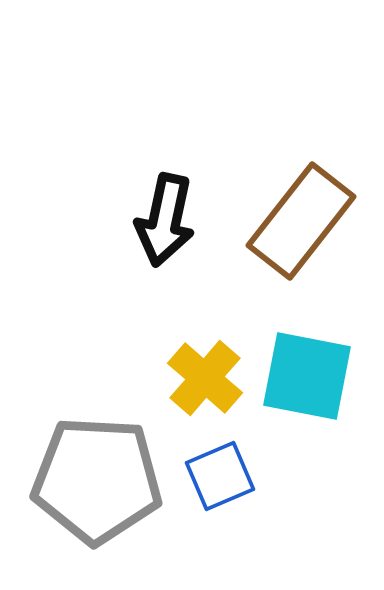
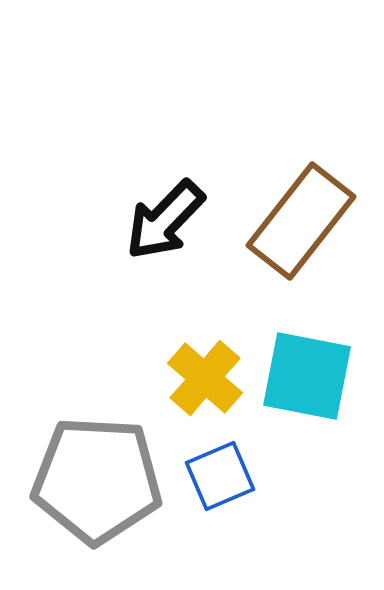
black arrow: rotated 32 degrees clockwise
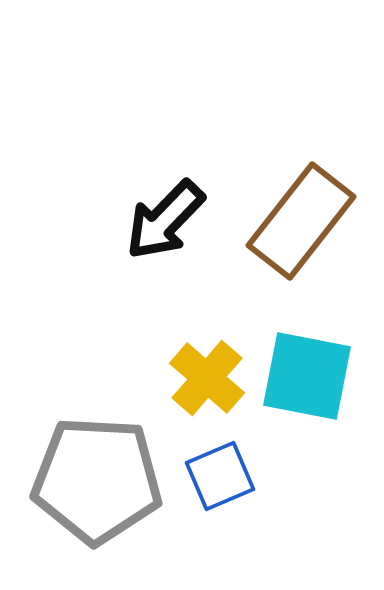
yellow cross: moved 2 px right
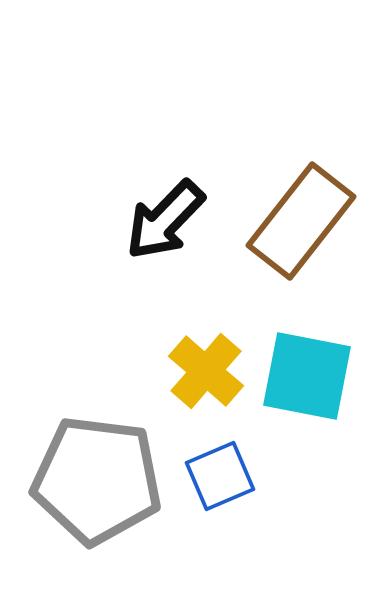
yellow cross: moved 1 px left, 7 px up
gray pentagon: rotated 4 degrees clockwise
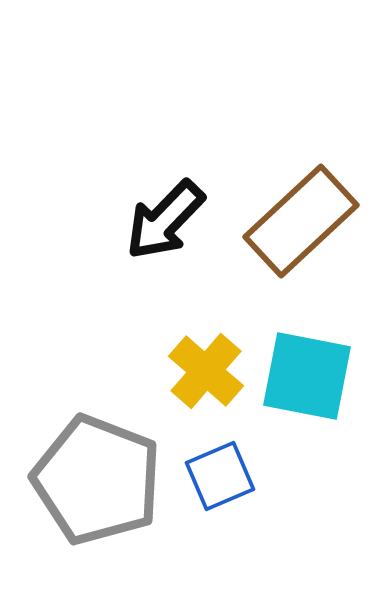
brown rectangle: rotated 9 degrees clockwise
gray pentagon: rotated 14 degrees clockwise
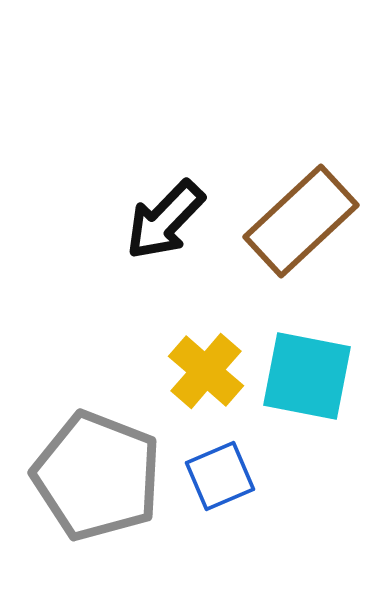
gray pentagon: moved 4 px up
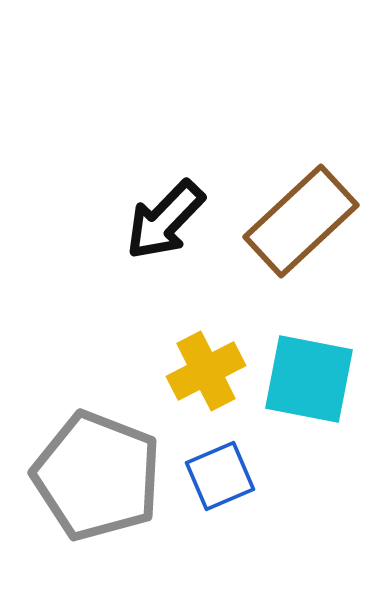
yellow cross: rotated 22 degrees clockwise
cyan square: moved 2 px right, 3 px down
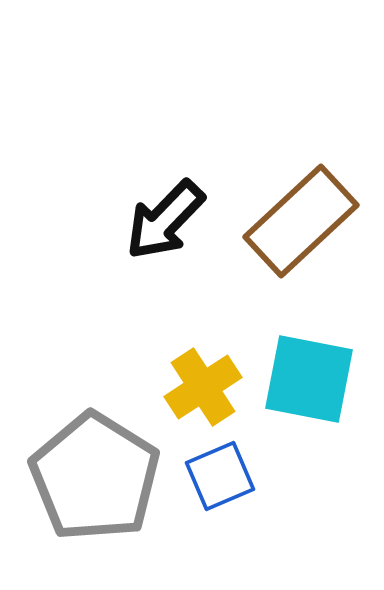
yellow cross: moved 3 px left, 16 px down; rotated 6 degrees counterclockwise
gray pentagon: moved 2 px left, 1 px down; rotated 11 degrees clockwise
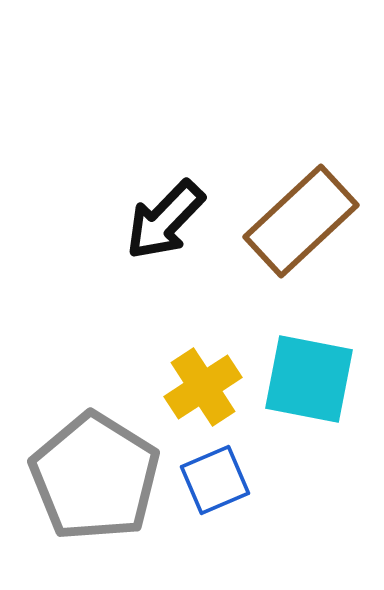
blue square: moved 5 px left, 4 px down
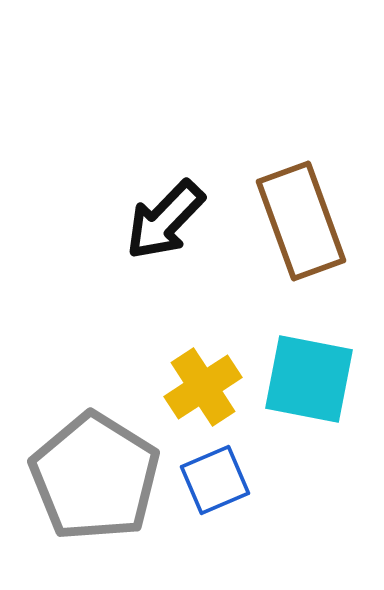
brown rectangle: rotated 67 degrees counterclockwise
